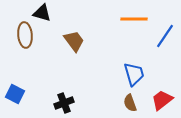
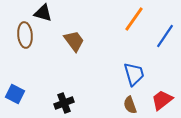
black triangle: moved 1 px right
orange line: rotated 56 degrees counterclockwise
brown semicircle: moved 2 px down
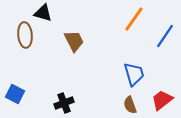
brown trapezoid: rotated 10 degrees clockwise
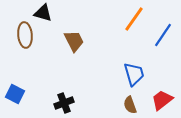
blue line: moved 2 px left, 1 px up
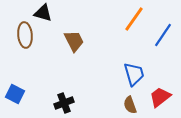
red trapezoid: moved 2 px left, 3 px up
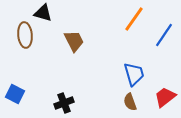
blue line: moved 1 px right
red trapezoid: moved 5 px right
brown semicircle: moved 3 px up
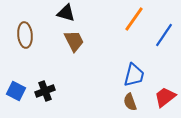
black triangle: moved 23 px right
blue trapezoid: moved 1 px down; rotated 30 degrees clockwise
blue square: moved 1 px right, 3 px up
black cross: moved 19 px left, 12 px up
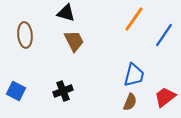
black cross: moved 18 px right
brown semicircle: rotated 138 degrees counterclockwise
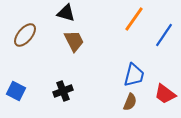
brown ellipse: rotated 45 degrees clockwise
red trapezoid: moved 3 px up; rotated 105 degrees counterclockwise
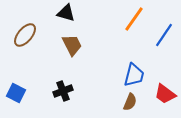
brown trapezoid: moved 2 px left, 4 px down
blue square: moved 2 px down
